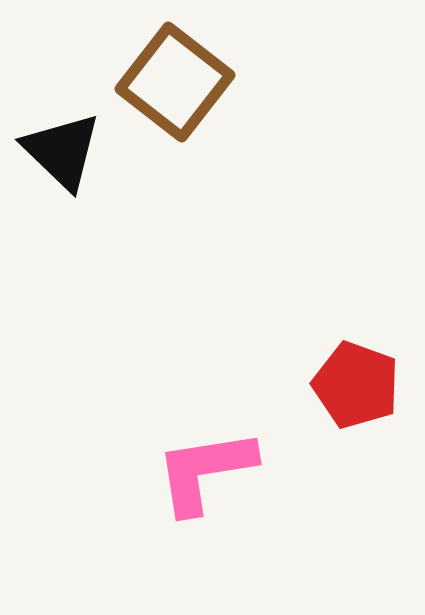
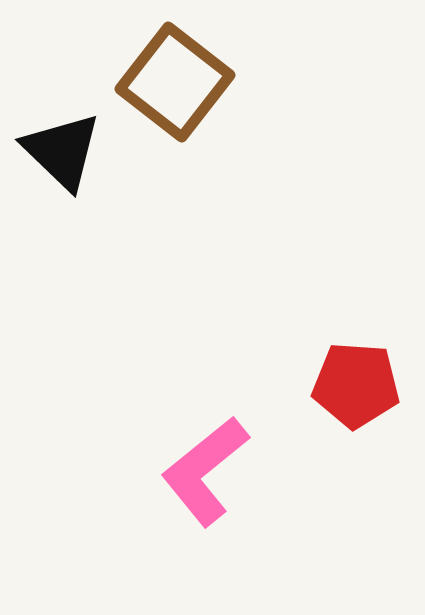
red pentagon: rotated 16 degrees counterclockwise
pink L-shape: rotated 30 degrees counterclockwise
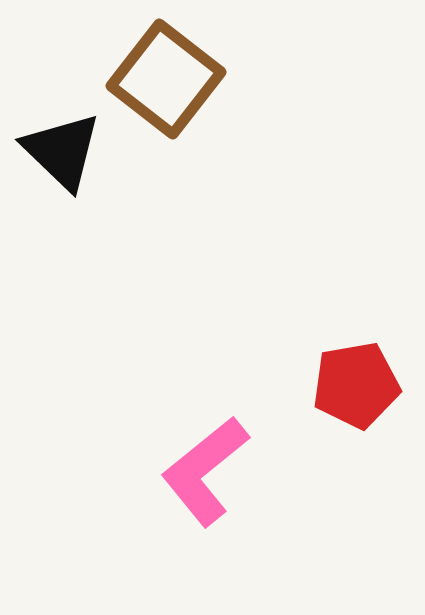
brown square: moved 9 px left, 3 px up
red pentagon: rotated 14 degrees counterclockwise
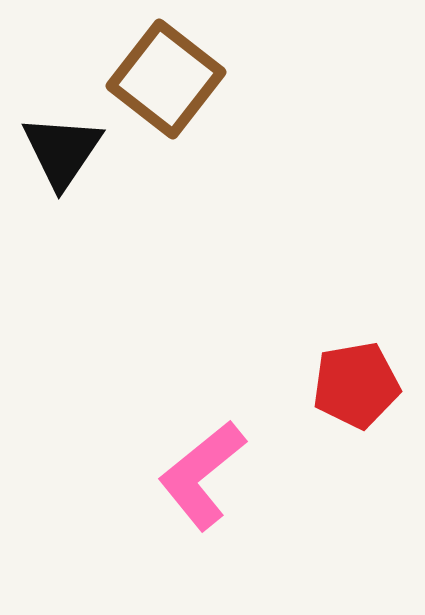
black triangle: rotated 20 degrees clockwise
pink L-shape: moved 3 px left, 4 px down
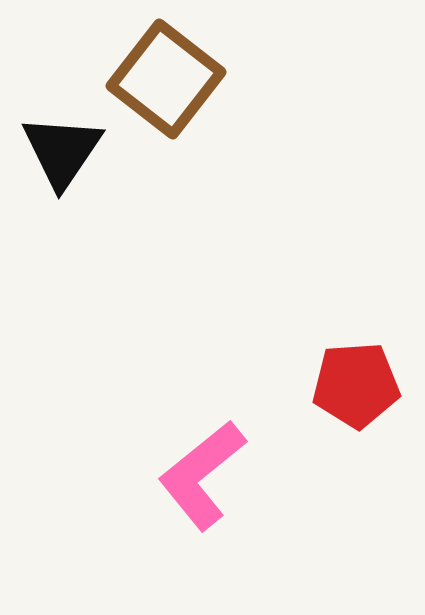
red pentagon: rotated 6 degrees clockwise
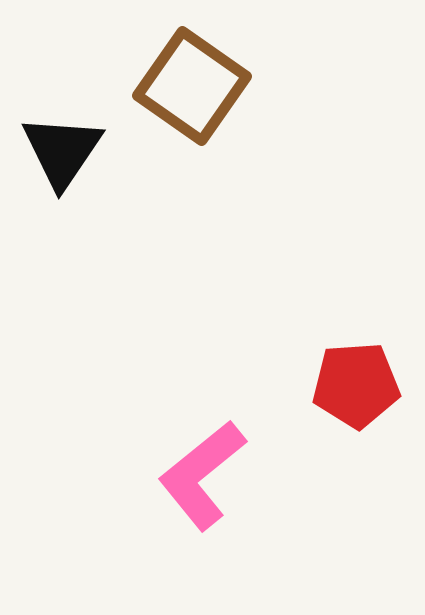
brown square: moved 26 px right, 7 px down; rotated 3 degrees counterclockwise
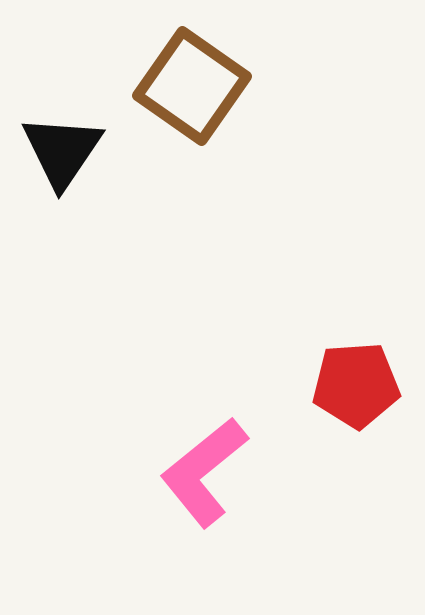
pink L-shape: moved 2 px right, 3 px up
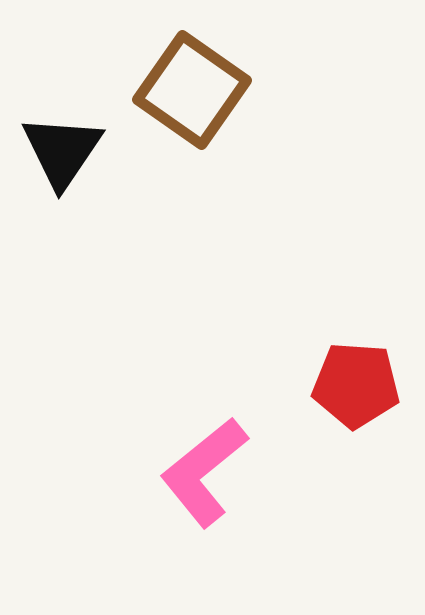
brown square: moved 4 px down
red pentagon: rotated 8 degrees clockwise
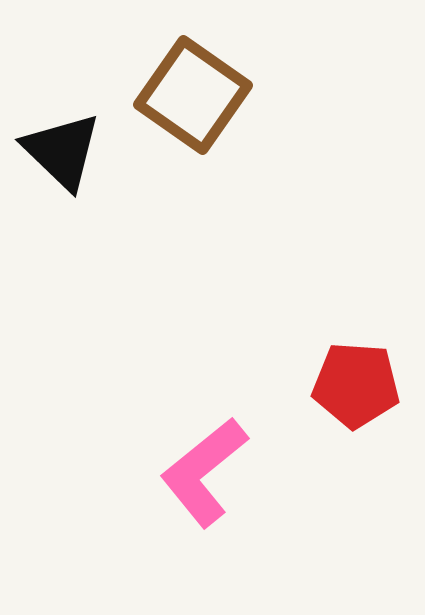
brown square: moved 1 px right, 5 px down
black triangle: rotated 20 degrees counterclockwise
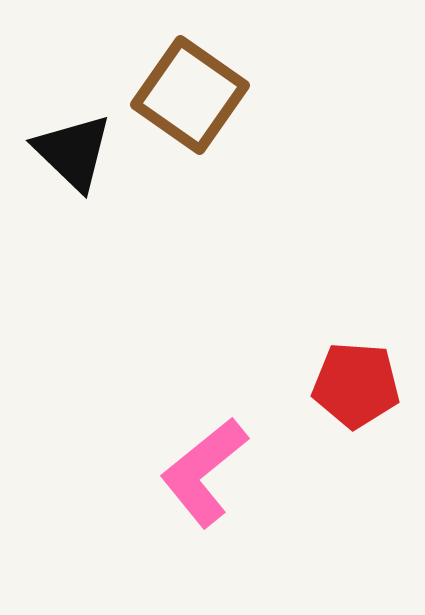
brown square: moved 3 px left
black triangle: moved 11 px right, 1 px down
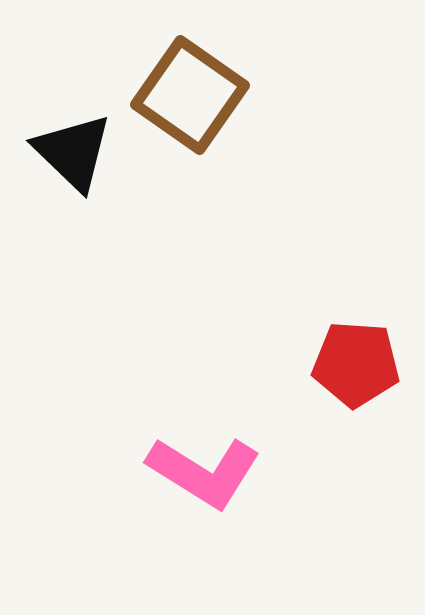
red pentagon: moved 21 px up
pink L-shape: rotated 109 degrees counterclockwise
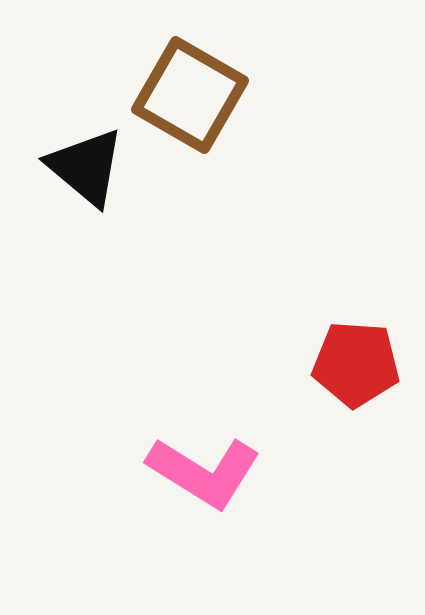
brown square: rotated 5 degrees counterclockwise
black triangle: moved 13 px right, 15 px down; rotated 4 degrees counterclockwise
